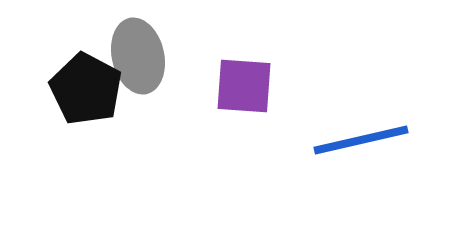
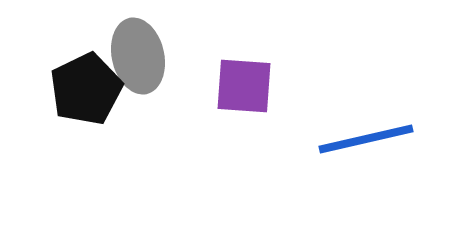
black pentagon: rotated 18 degrees clockwise
blue line: moved 5 px right, 1 px up
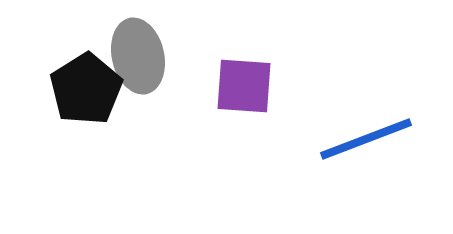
black pentagon: rotated 6 degrees counterclockwise
blue line: rotated 8 degrees counterclockwise
